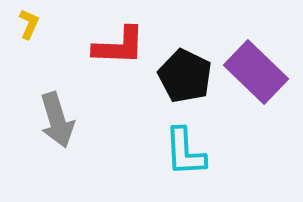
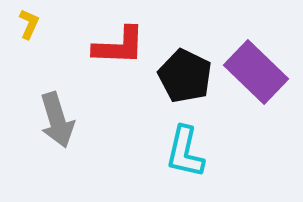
cyan L-shape: rotated 16 degrees clockwise
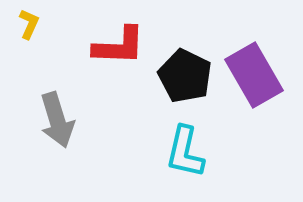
purple rectangle: moved 2 px left, 3 px down; rotated 16 degrees clockwise
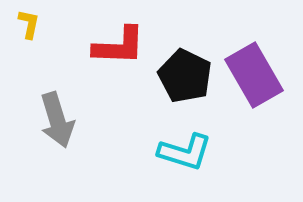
yellow L-shape: rotated 12 degrees counterclockwise
cyan L-shape: rotated 86 degrees counterclockwise
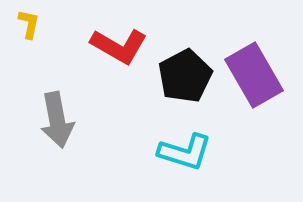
red L-shape: rotated 28 degrees clockwise
black pentagon: rotated 18 degrees clockwise
gray arrow: rotated 6 degrees clockwise
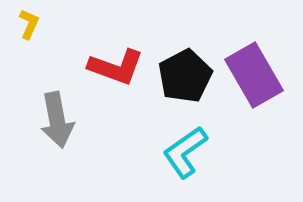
yellow L-shape: rotated 12 degrees clockwise
red L-shape: moved 3 px left, 21 px down; rotated 10 degrees counterclockwise
cyan L-shape: rotated 128 degrees clockwise
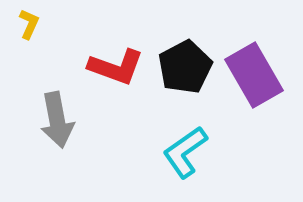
black pentagon: moved 9 px up
